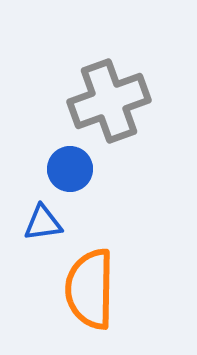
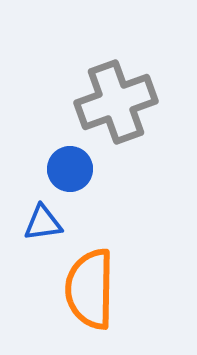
gray cross: moved 7 px right, 1 px down
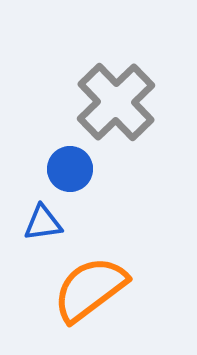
gray cross: rotated 24 degrees counterclockwise
orange semicircle: rotated 52 degrees clockwise
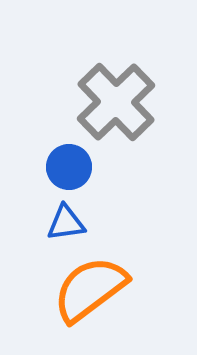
blue circle: moved 1 px left, 2 px up
blue triangle: moved 23 px right
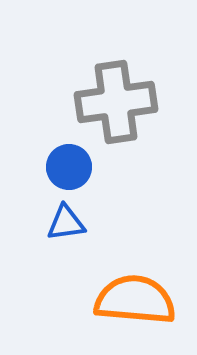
gray cross: rotated 36 degrees clockwise
orange semicircle: moved 45 px right, 11 px down; rotated 42 degrees clockwise
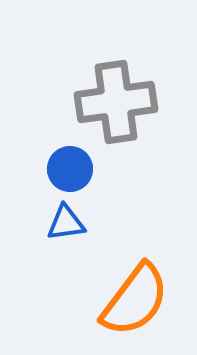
blue circle: moved 1 px right, 2 px down
orange semicircle: rotated 122 degrees clockwise
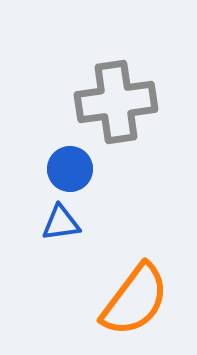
blue triangle: moved 5 px left
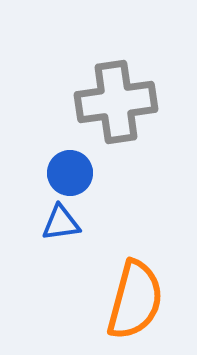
blue circle: moved 4 px down
orange semicircle: rotated 22 degrees counterclockwise
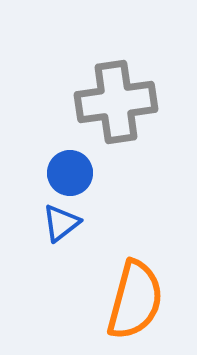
blue triangle: rotated 30 degrees counterclockwise
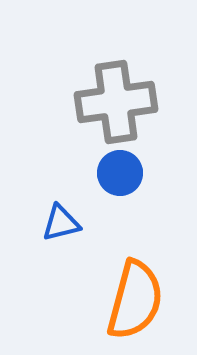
blue circle: moved 50 px right
blue triangle: rotated 24 degrees clockwise
